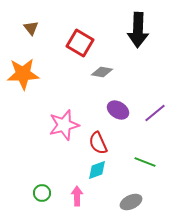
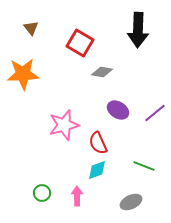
green line: moved 1 px left, 4 px down
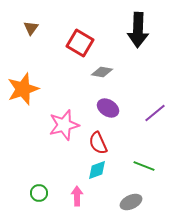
brown triangle: rotated 14 degrees clockwise
orange star: moved 15 px down; rotated 16 degrees counterclockwise
purple ellipse: moved 10 px left, 2 px up
green circle: moved 3 px left
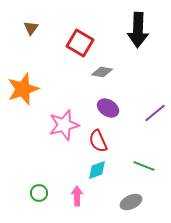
red semicircle: moved 2 px up
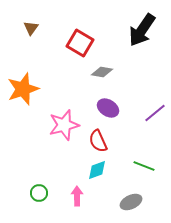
black arrow: moved 4 px right; rotated 32 degrees clockwise
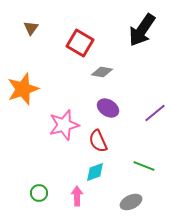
cyan diamond: moved 2 px left, 2 px down
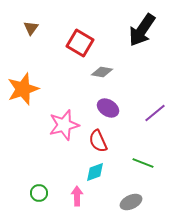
green line: moved 1 px left, 3 px up
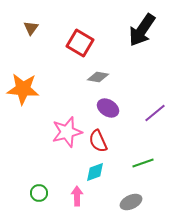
gray diamond: moved 4 px left, 5 px down
orange star: rotated 24 degrees clockwise
pink star: moved 3 px right, 7 px down
green line: rotated 40 degrees counterclockwise
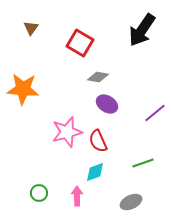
purple ellipse: moved 1 px left, 4 px up
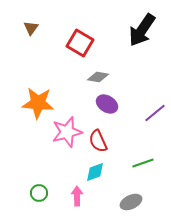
orange star: moved 15 px right, 14 px down
